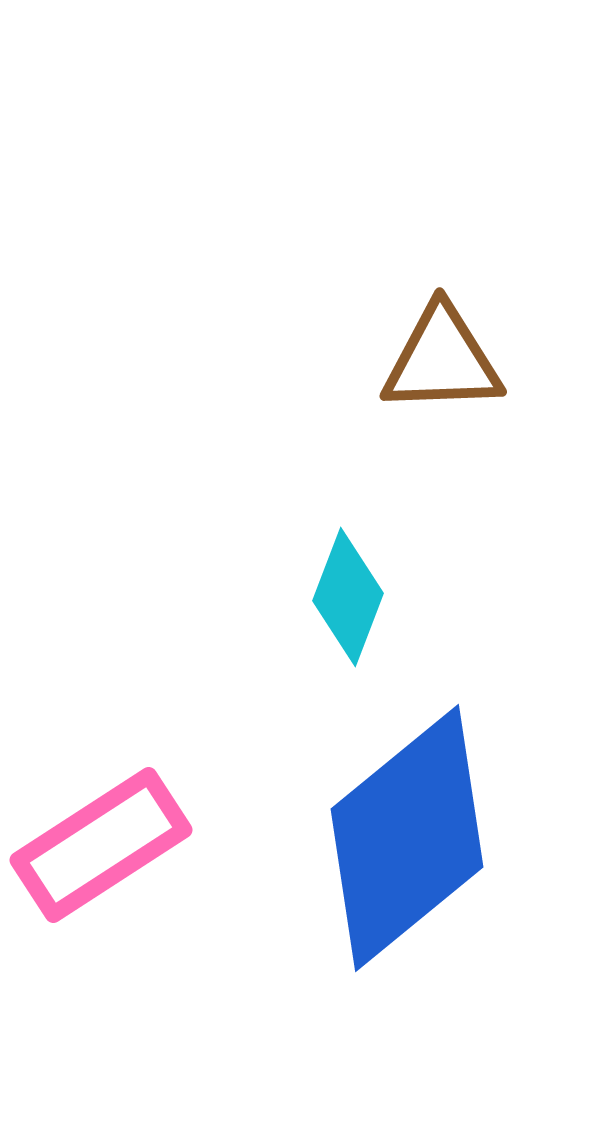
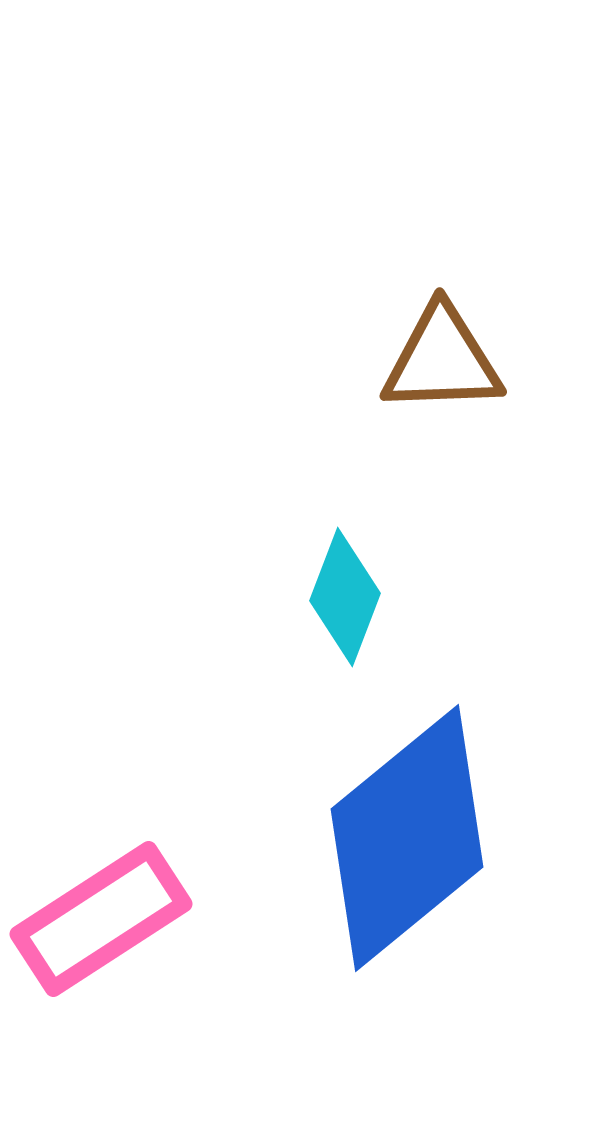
cyan diamond: moved 3 px left
pink rectangle: moved 74 px down
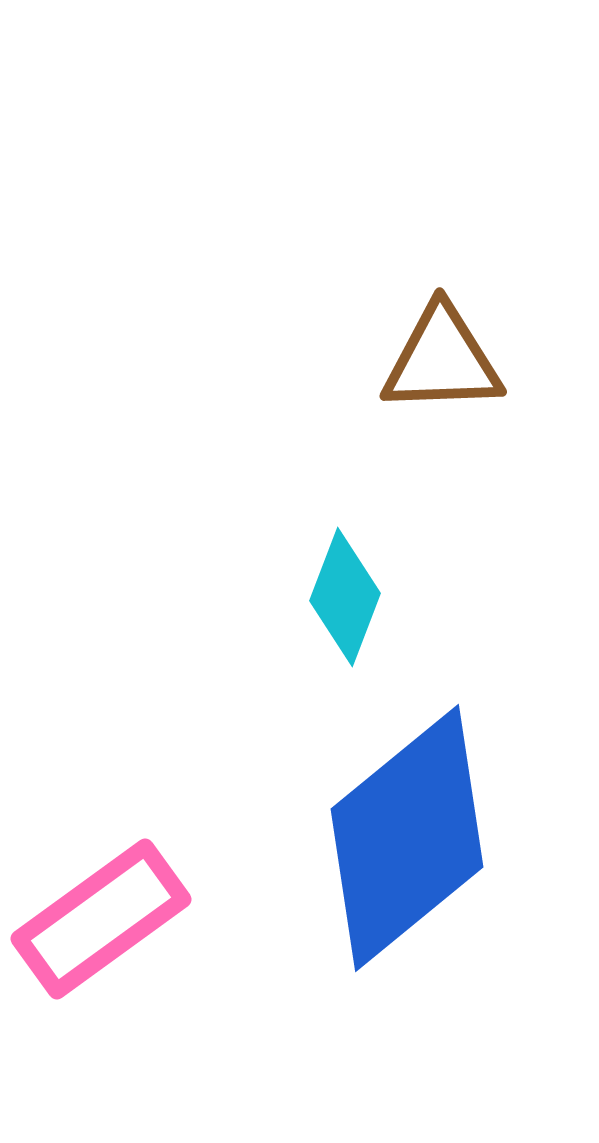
pink rectangle: rotated 3 degrees counterclockwise
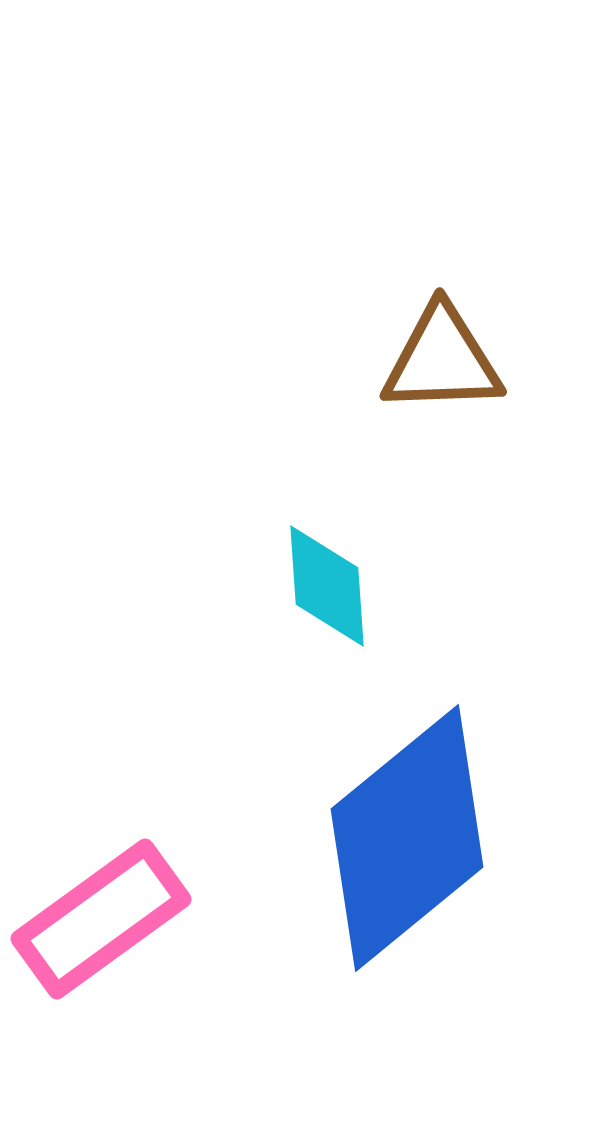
cyan diamond: moved 18 px left, 11 px up; rotated 25 degrees counterclockwise
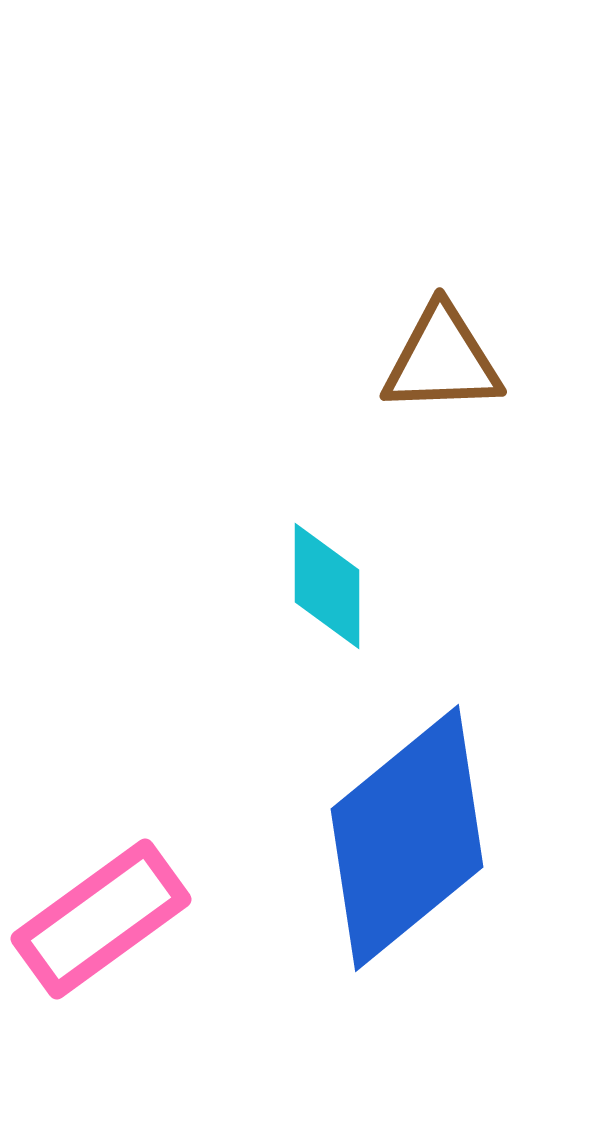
cyan diamond: rotated 4 degrees clockwise
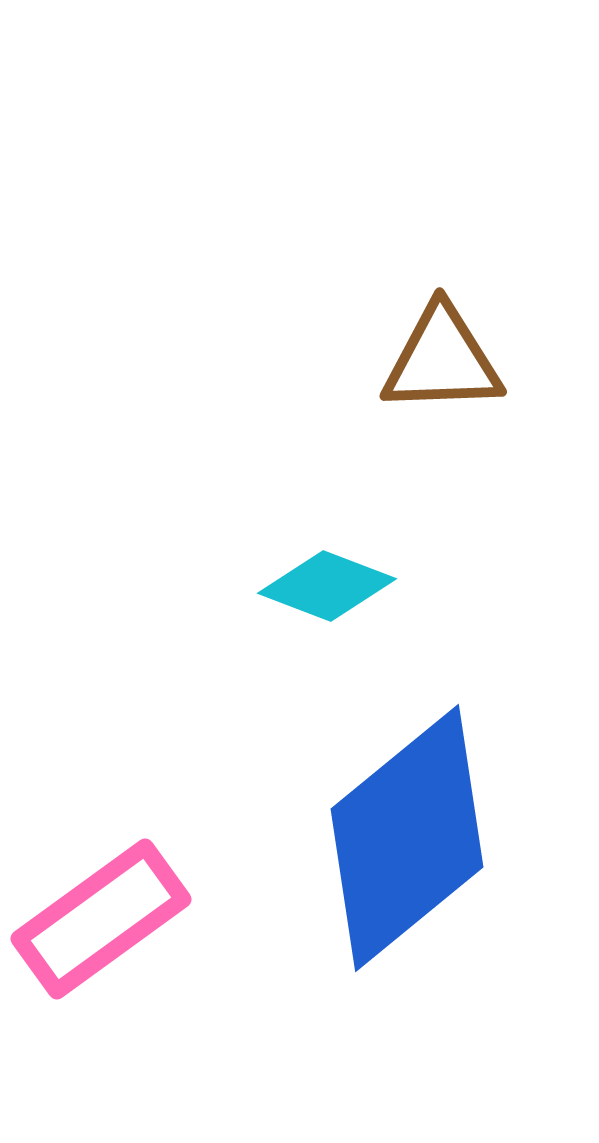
cyan diamond: rotated 69 degrees counterclockwise
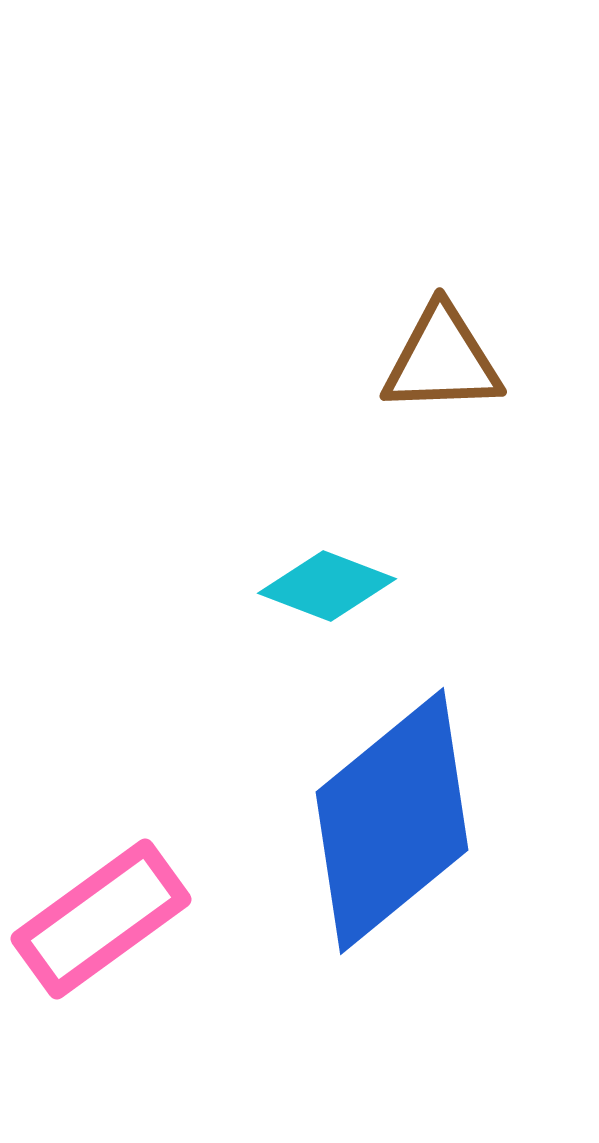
blue diamond: moved 15 px left, 17 px up
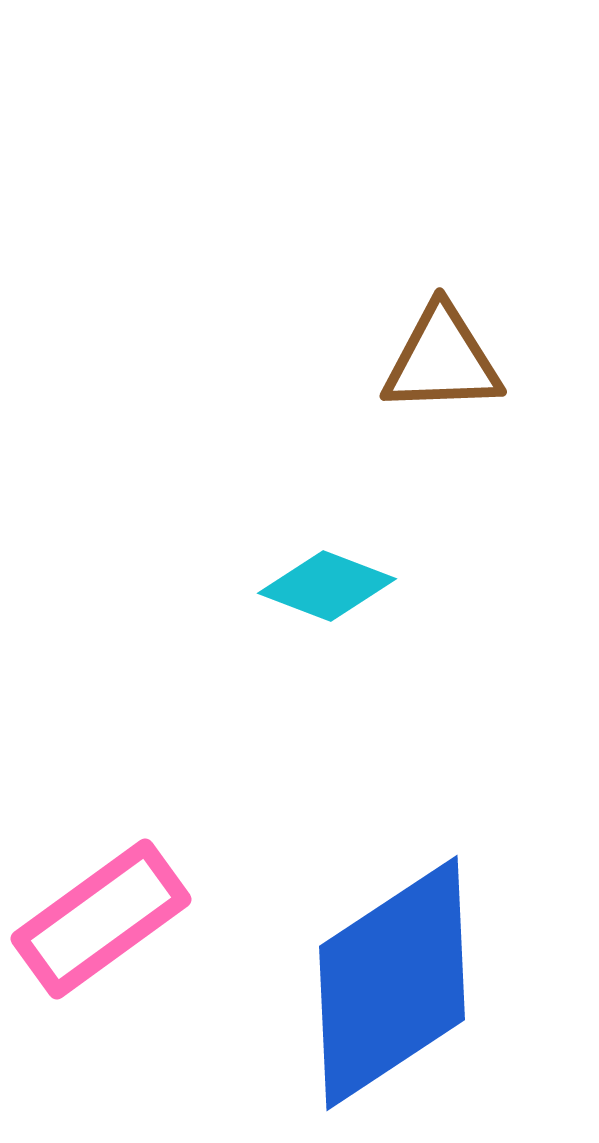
blue diamond: moved 162 px down; rotated 6 degrees clockwise
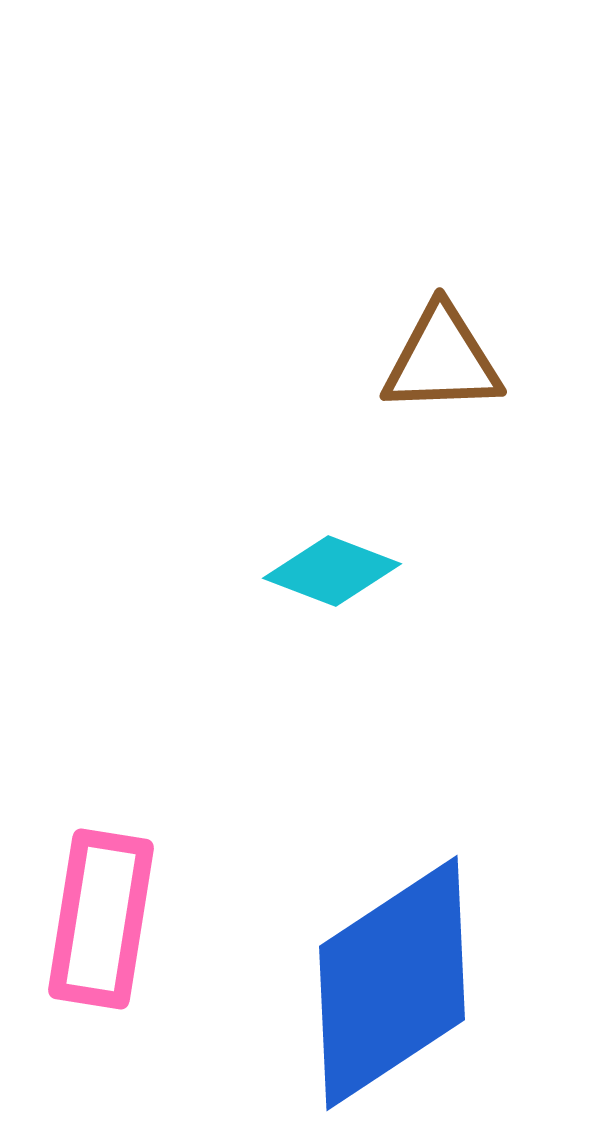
cyan diamond: moved 5 px right, 15 px up
pink rectangle: rotated 45 degrees counterclockwise
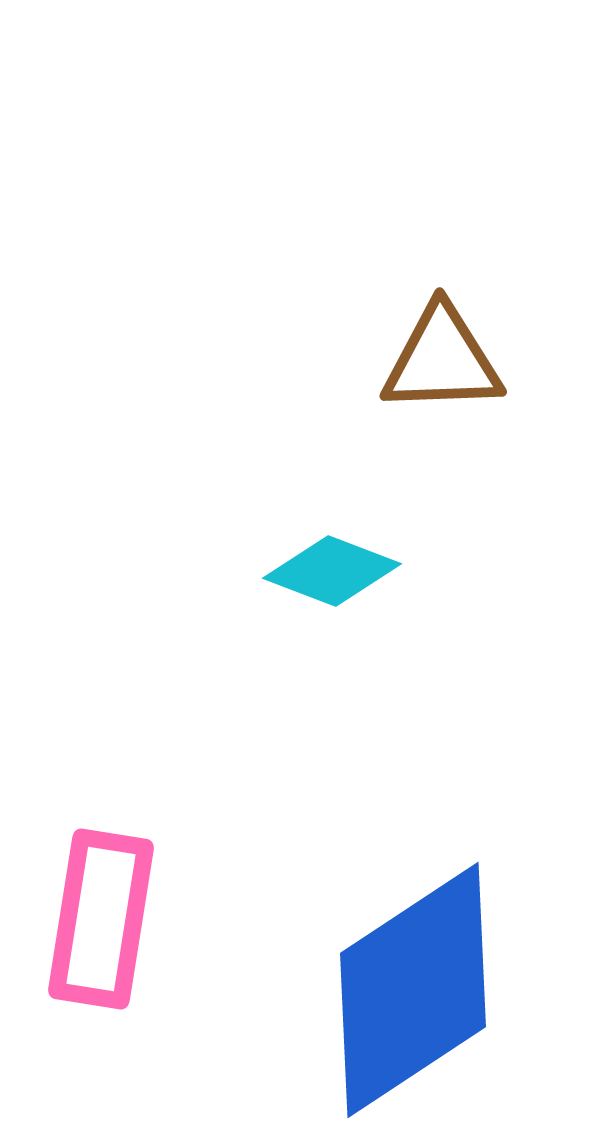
blue diamond: moved 21 px right, 7 px down
